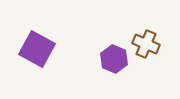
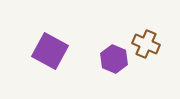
purple square: moved 13 px right, 2 px down
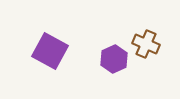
purple hexagon: rotated 12 degrees clockwise
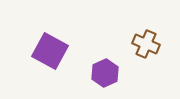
purple hexagon: moved 9 px left, 14 px down
